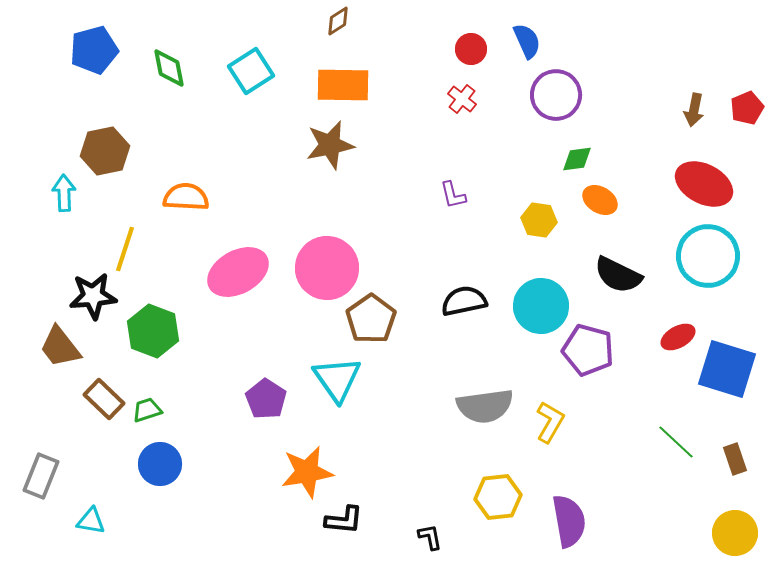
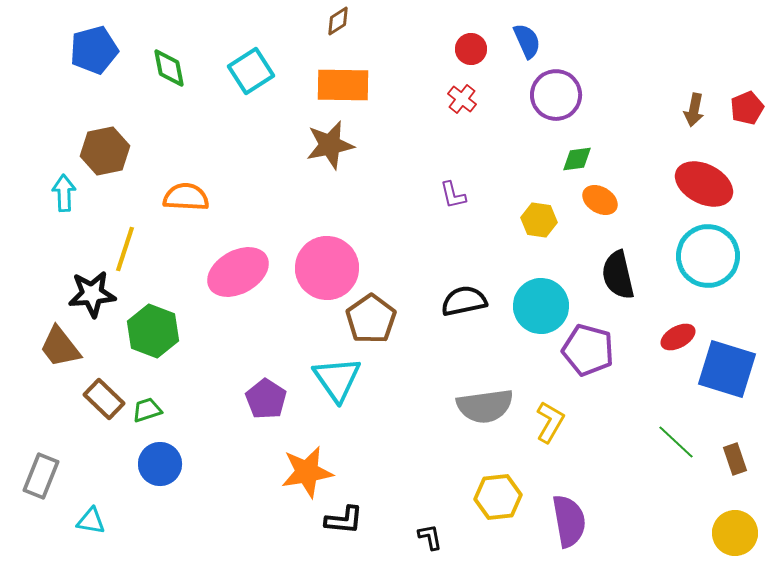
black semicircle at (618, 275): rotated 51 degrees clockwise
black star at (93, 296): moved 1 px left, 2 px up
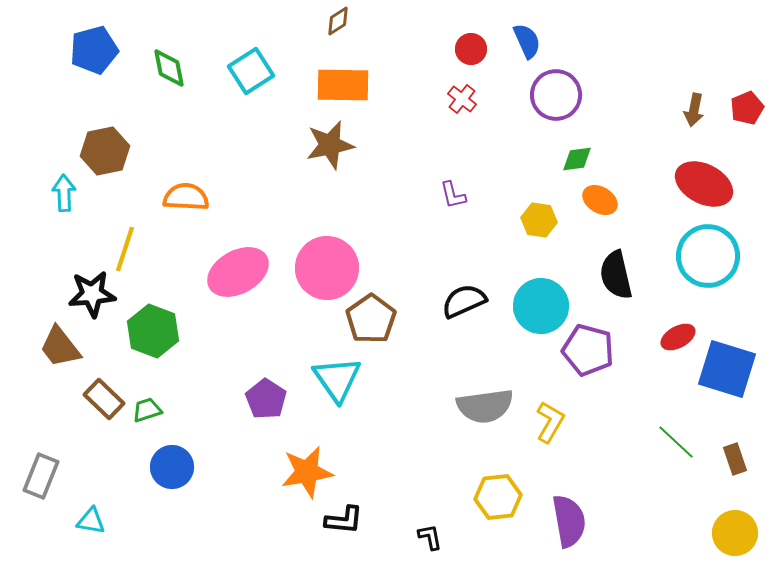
black semicircle at (618, 275): moved 2 px left
black semicircle at (464, 301): rotated 12 degrees counterclockwise
blue circle at (160, 464): moved 12 px right, 3 px down
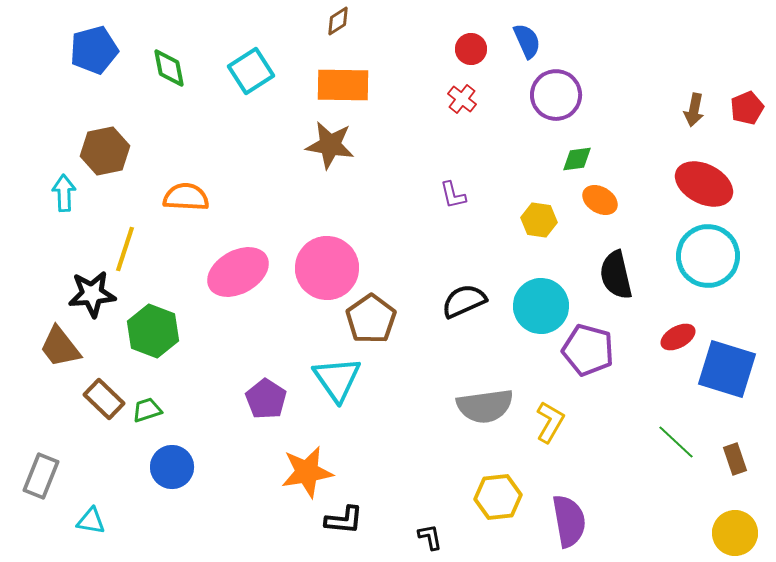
brown star at (330, 145): rotated 21 degrees clockwise
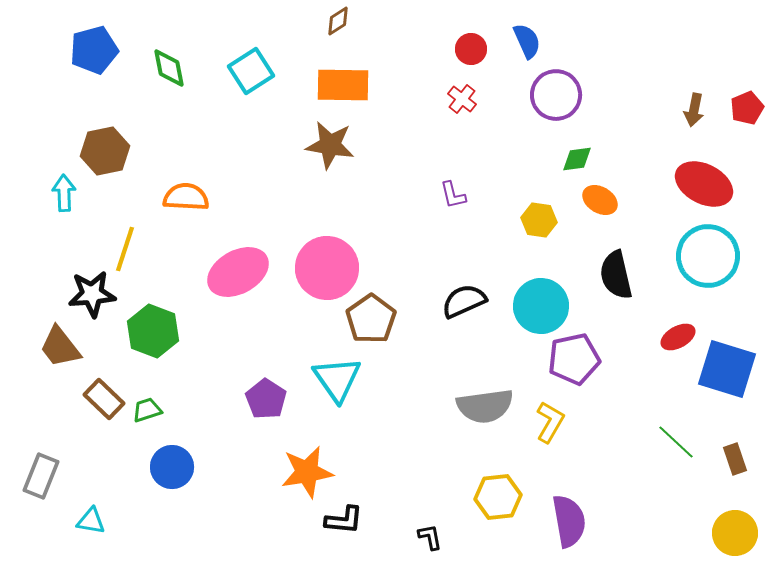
purple pentagon at (588, 350): moved 14 px left, 9 px down; rotated 27 degrees counterclockwise
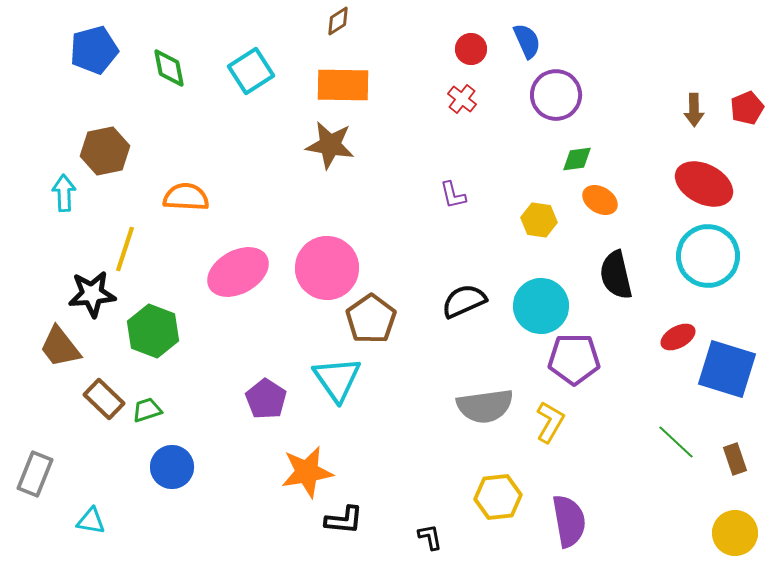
brown arrow at (694, 110): rotated 12 degrees counterclockwise
purple pentagon at (574, 359): rotated 12 degrees clockwise
gray rectangle at (41, 476): moved 6 px left, 2 px up
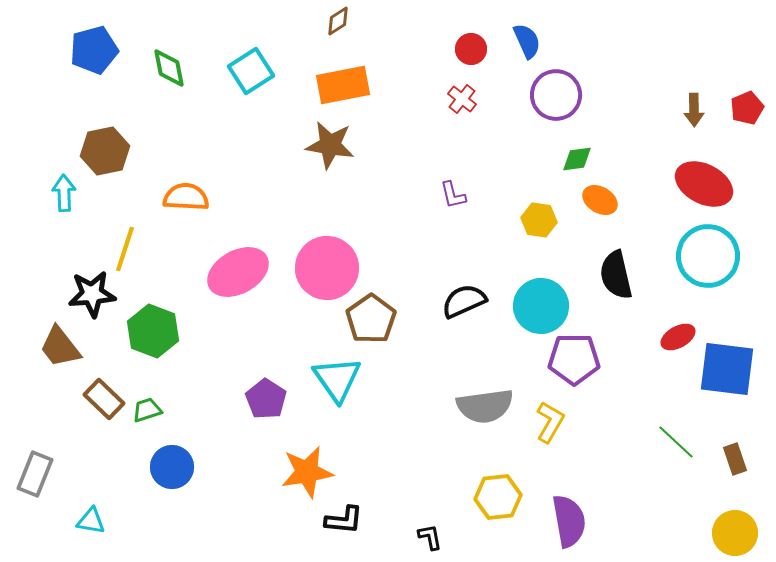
orange rectangle at (343, 85): rotated 12 degrees counterclockwise
blue square at (727, 369): rotated 10 degrees counterclockwise
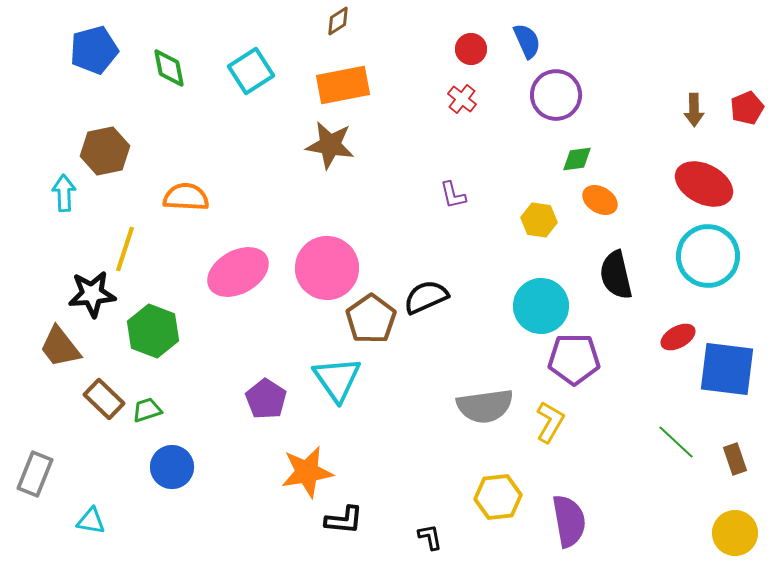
black semicircle at (464, 301): moved 38 px left, 4 px up
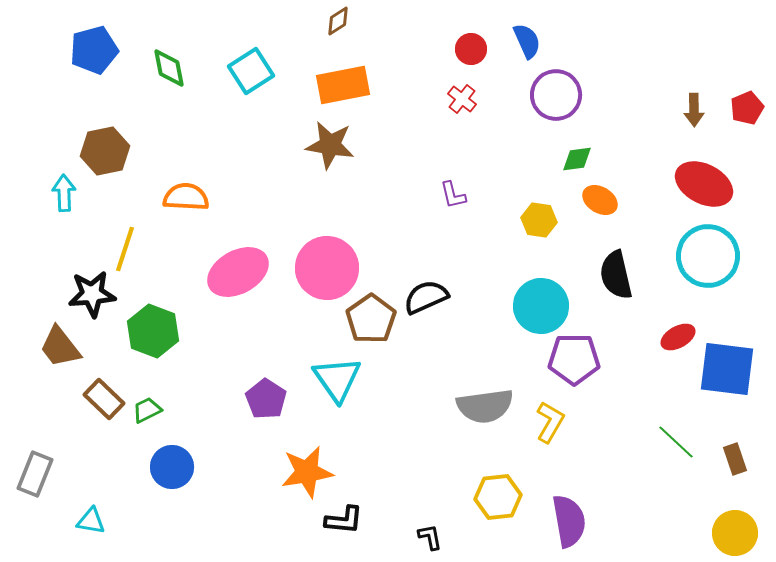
green trapezoid at (147, 410): rotated 8 degrees counterclockwise
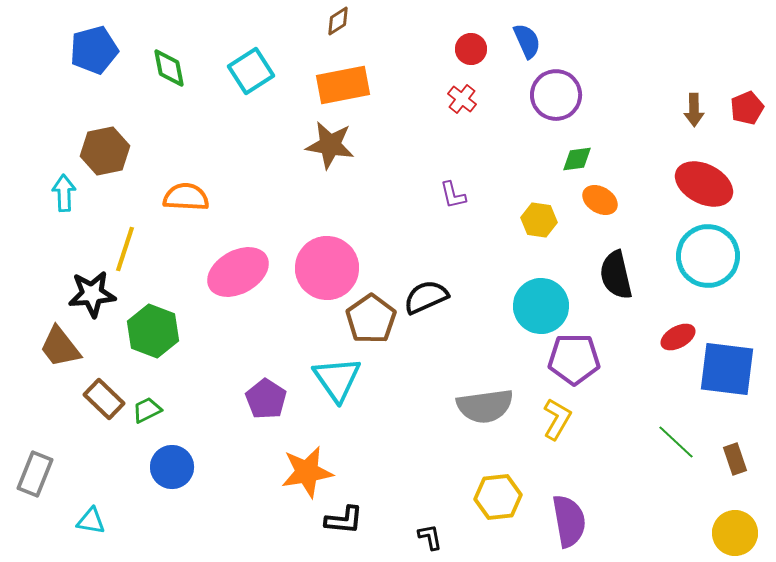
yellow L-shape at (550, 422): moved 7 px right, 3 px up
